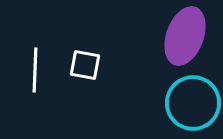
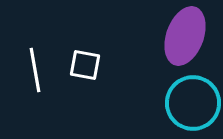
white line: rotated 12 degrees counterclockwise
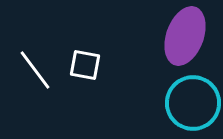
white line: rotated 27 degrees counterclockwise
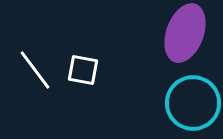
purple ellipse: moved 3 px up
white square: moved 2 px left, 5 px down
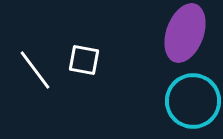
white square: moved 1 px right, 10 px up
cyan circle: moved 2 px up
